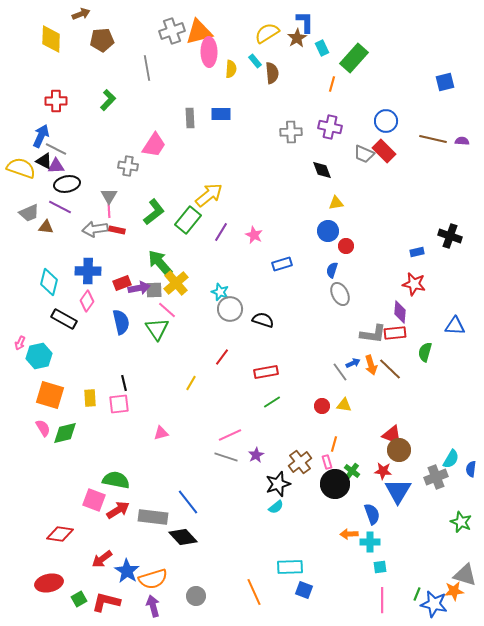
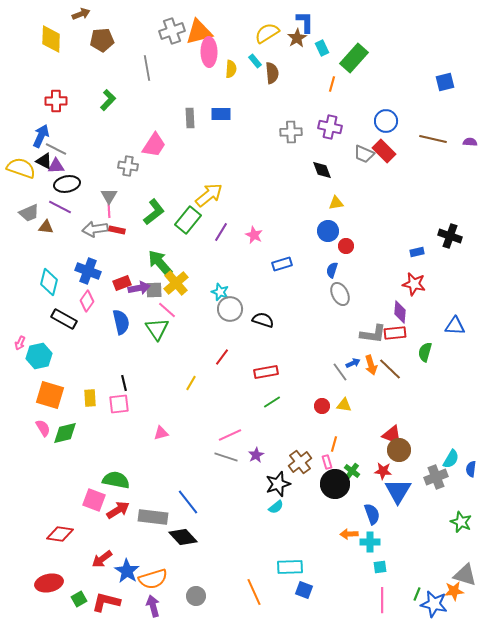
purple semicircle at (462, 141): moved 8 px right, 1 px down
blue cross at (88, 271): rotated 20 degrees clockwise
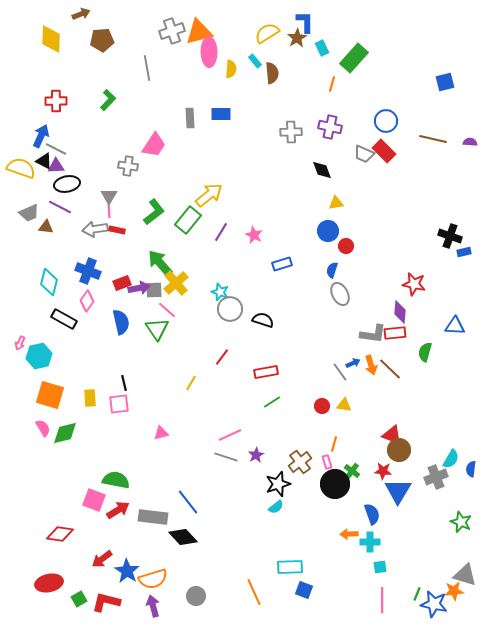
blue rectangle at (417, 252): moved 47 px right
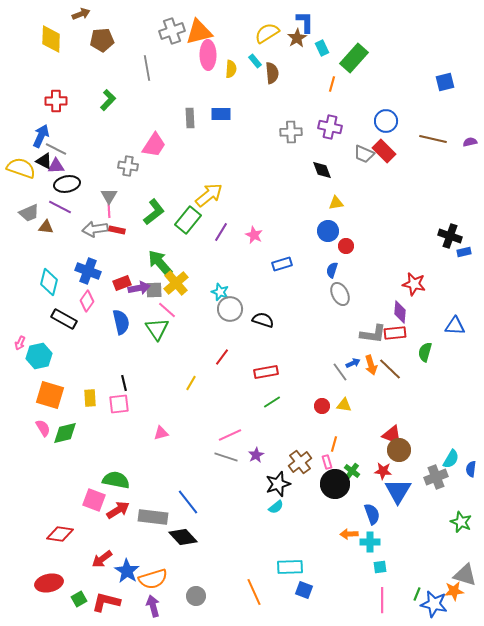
pink ellipse at (209, 52): moved 1 px left, 3 px down
purple semicircle at (470, 142): rotated 16 degrees counterclockwise
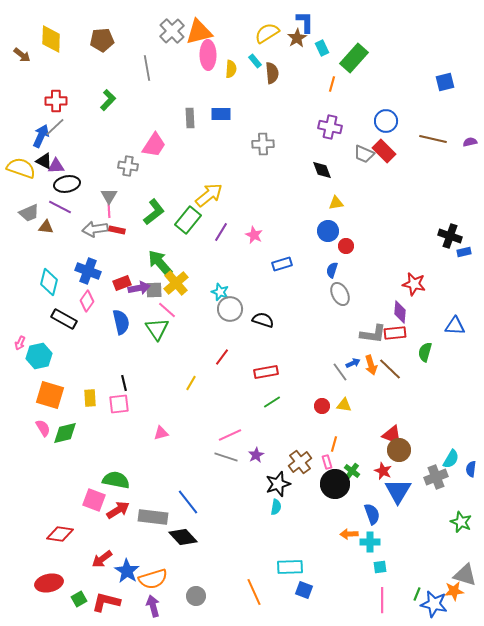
brown arrow at (81, 14): moved 59 px left, 41 px down; rotated 60 degrees clockwise
gray cross at (172, 31): rotated 25 degrees counterclockwise
gray cross at (291, 132): moved 28 px left, 12 px down
gray line at (56, 149): moved 1 px left, 22 px up; rotated 70 degrees counterclockwise
red star at (383, 471): rotated 18 degrees clockwise
cyan semicircle at (276, 507): rotated 42 degrees counterclockwise
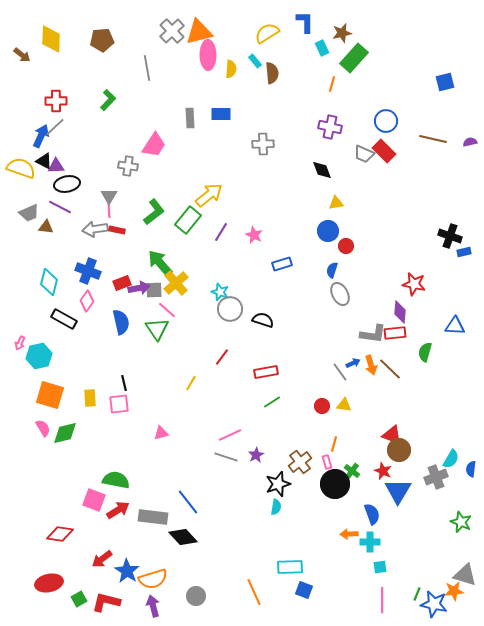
brown star at (297, 38): moved 45 px right, 5 px up; rotated 18 degrees clockwise
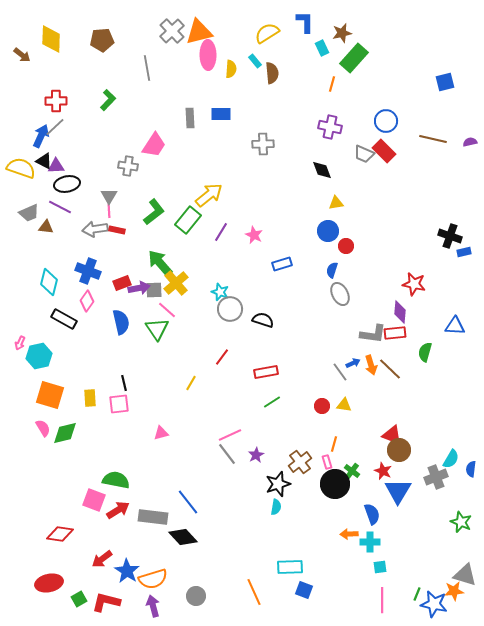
gray line at (226, 457): moved 1 px right, 3 px up; rotated 35 degrees clockwise
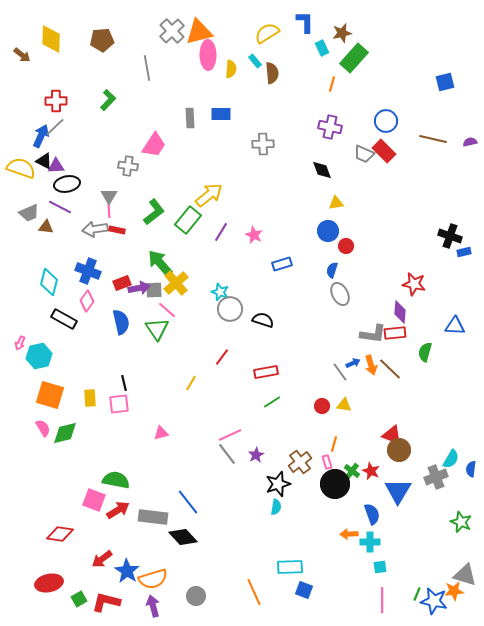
red star at (383, 471): moved 12 px left
blue star at (434, 604): moved 3 px up
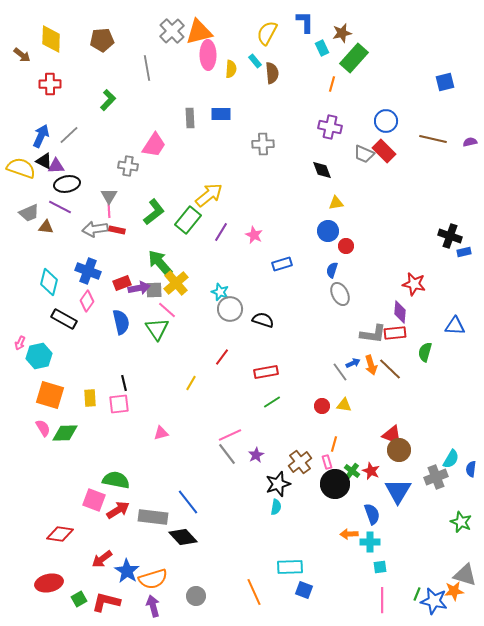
yellow semicircle at (267, 33): rotated 30 degrees counterclockwise
red cross at (56, 101): moved 6 px left, 17 px up
gray line at (55, 127): moved 14 px right, 8 px down
green diamond at (65, 433): rotated 12 degrees clockwise
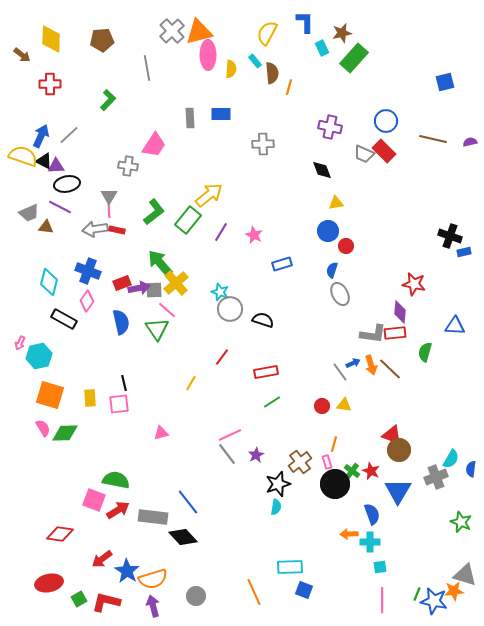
orange line at (332, 84): moved 43 px left, 3 px down
yellow semicircle at (21, 168): moved 2 px right, 12 px up
